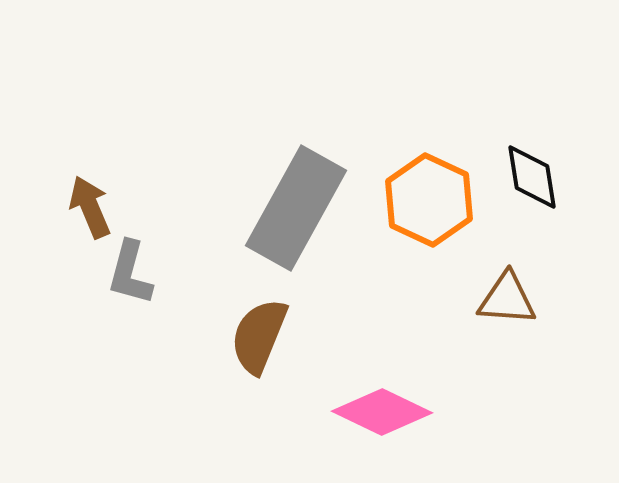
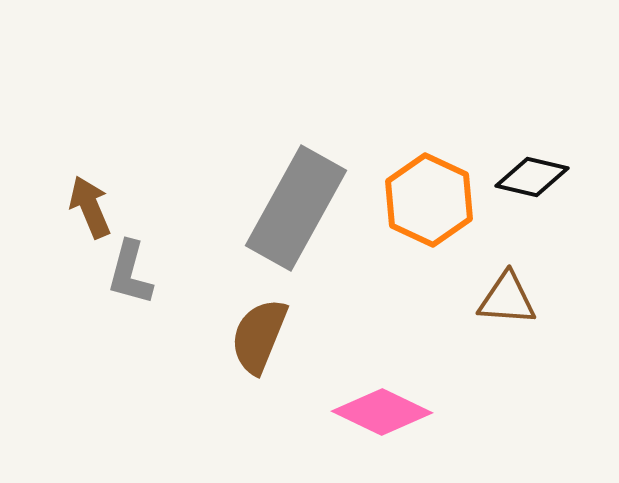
black diamond: rotated 68 degrees counterclockwise
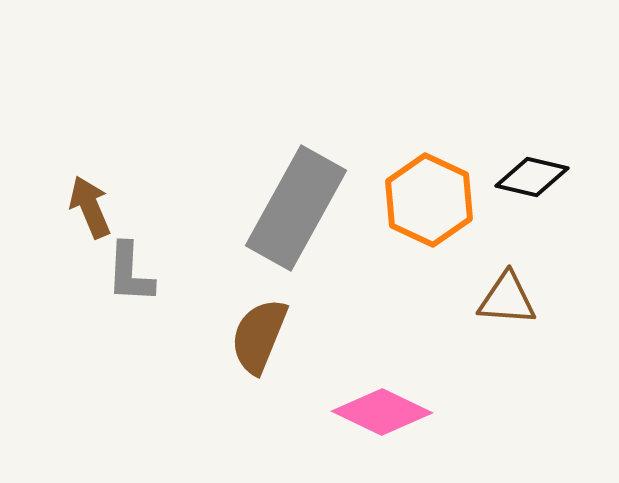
gray L-shape: rotated 12 degrees counterclockwise
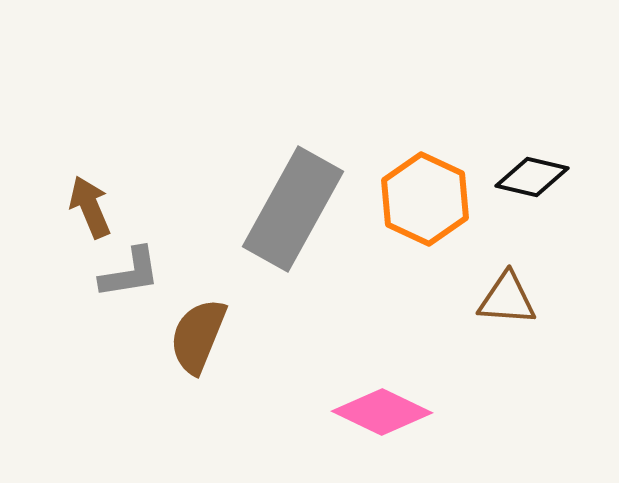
orange hexagon: moved 4 px left, 1 px up
gray rectangle: moved 3 px left, 1 px down
gray L-shape: rotated 102 degrees counterclockwise
brown semicircle: moved 61 px left
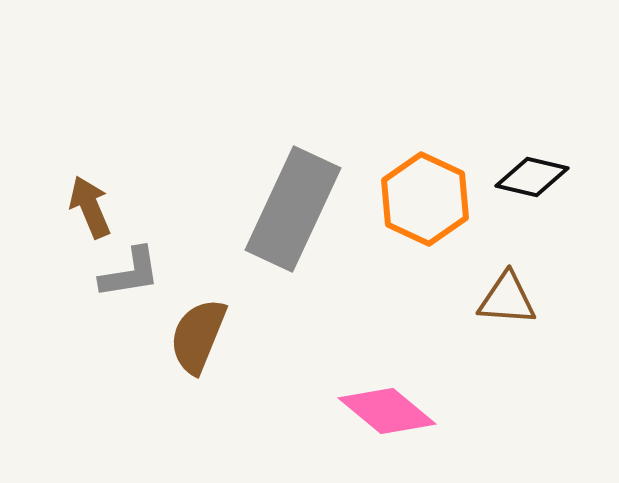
gray rectangle: rotated 4 degrees counterclockwise
pink diamond: moved 5 px right, 1 px up; rotated 14 degrees clockwise
